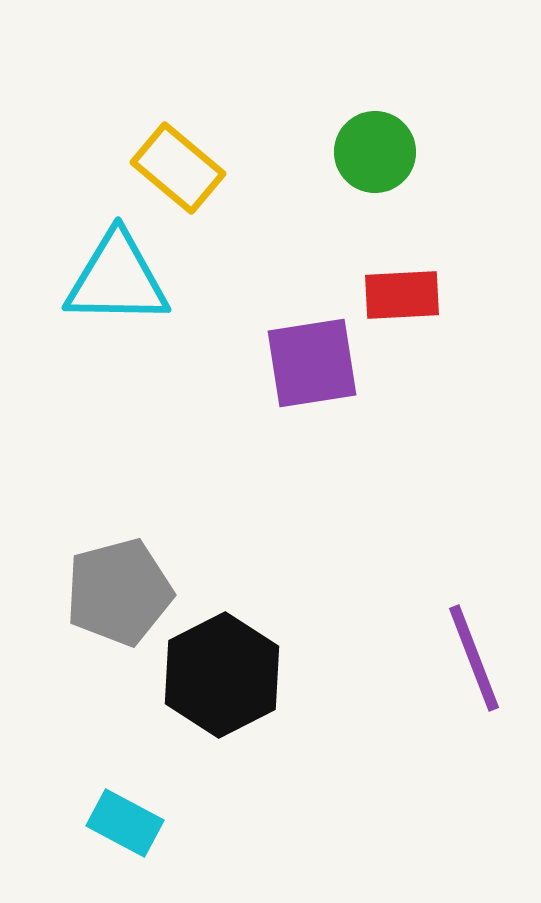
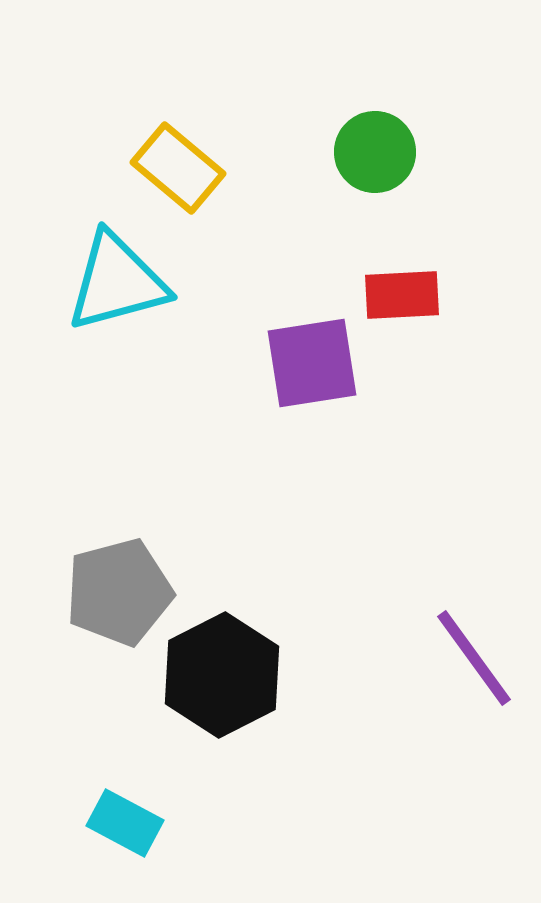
cyan triangle: moved 3 px down; rotated 16 degrees counterclockwise
purple line: rotated 15 degrees counterclockwise
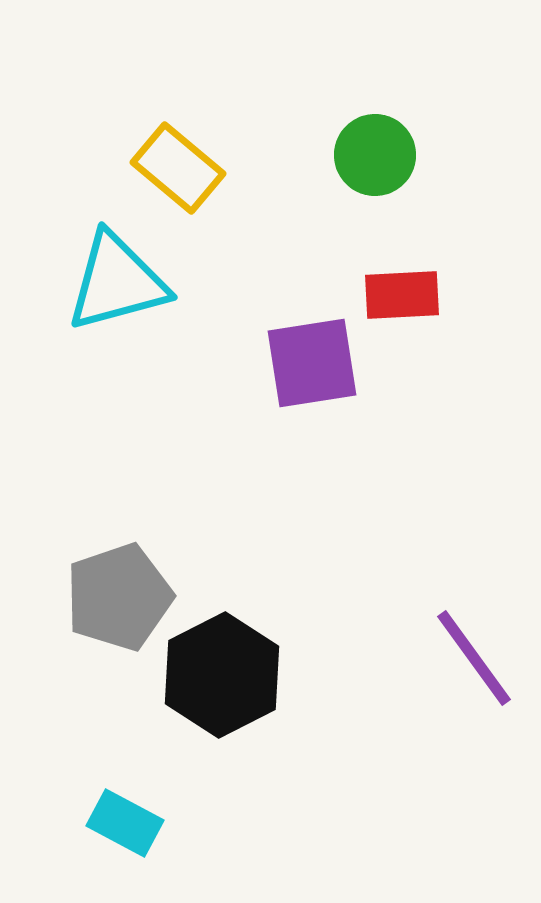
green circle: moved 3 px down
gray pentagon: moved 5 px down; rotated 4 degrees counterclockwise
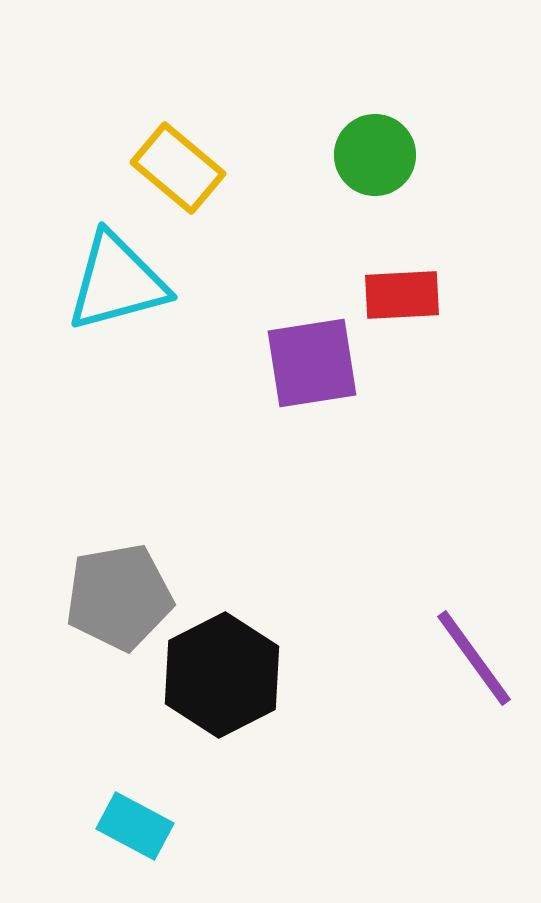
gray pentagon: rotated 9 degrees clockwise
cyan rectangle: moved 10 px right, 3 px down
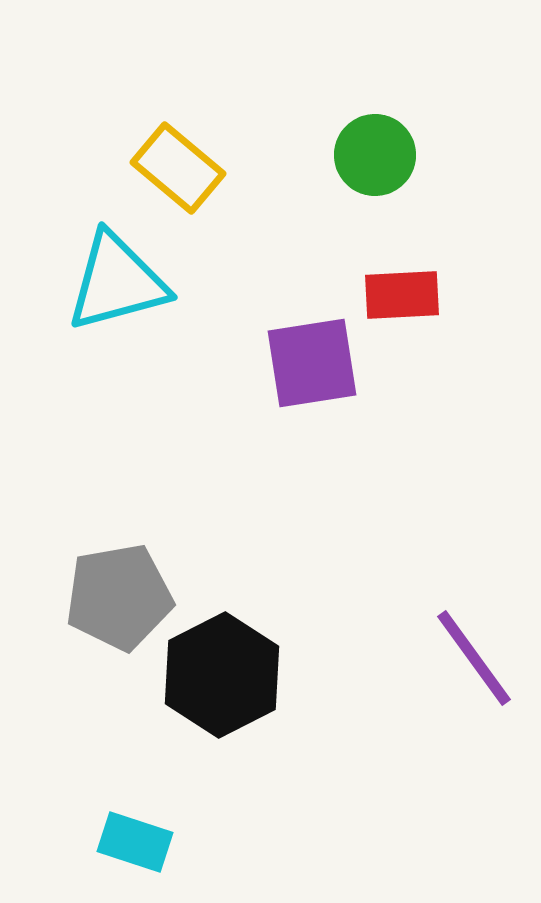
cyan rectangle: moved 16 px down; rotated 10 degrees counterclockwise
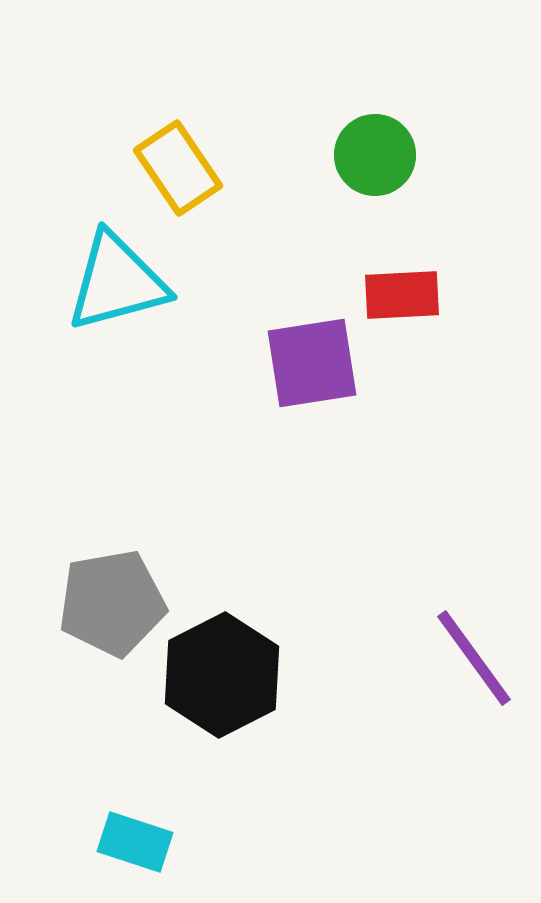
yellow rectangle: rotated 16 degrees clockwise
gray pentagon: moved 7 px left, 6 px down
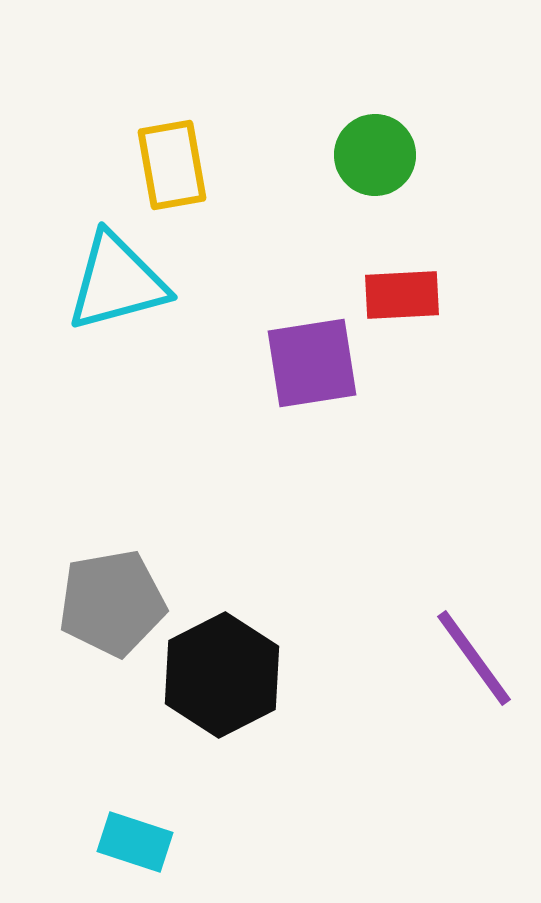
yellow rectangle: moved 6 px left, 3 px up; rotated 24 degrees clockwise
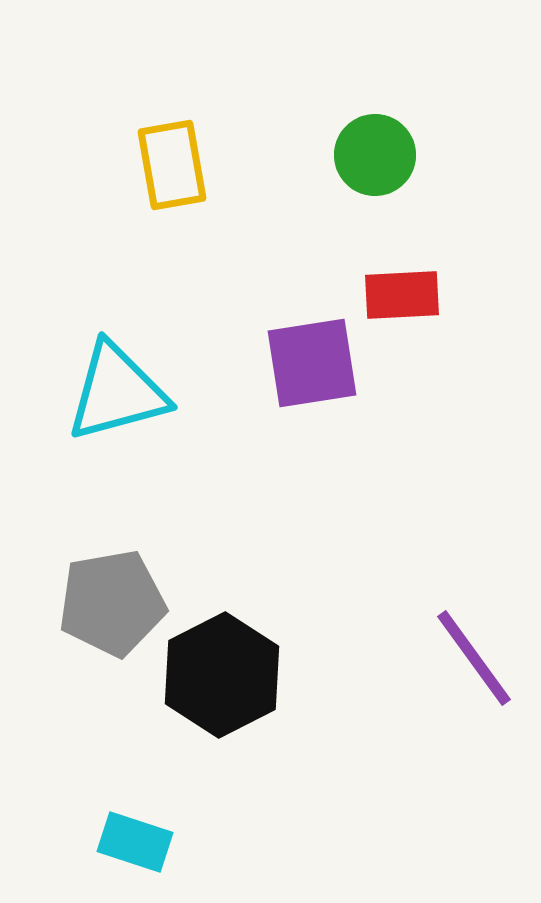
cyan triangle: moved 110 px down
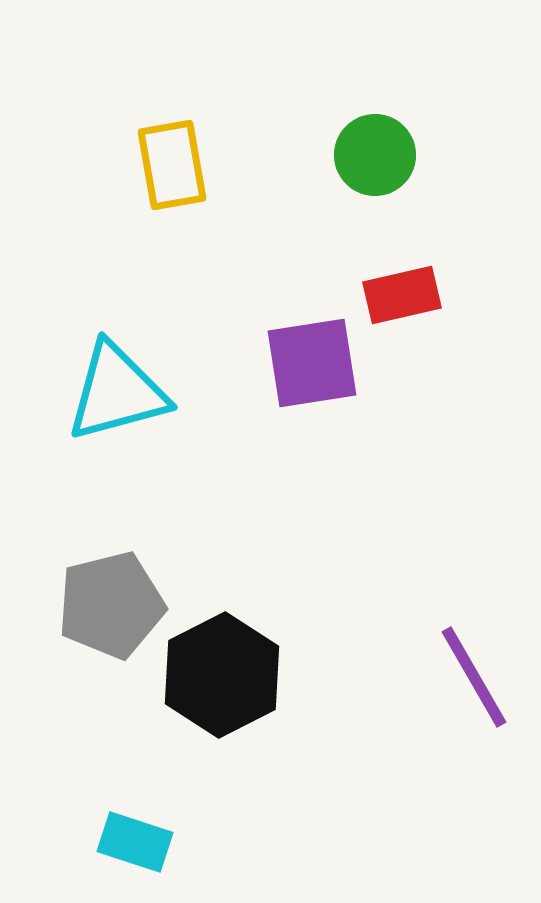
red rectangle: rotated 10 degrees counterclockwise
gray pentagon: moved 1 px left, 2 px down; rotated 4 degrees counterclockwise
purple line: moved 19 px down; rotated 6 degrees clockwise
